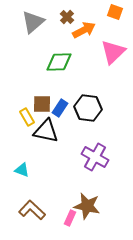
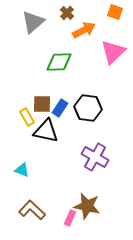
brown cross: moved 4 px up
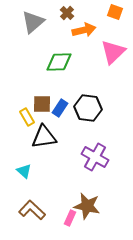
orange arrow: rotated 15 degrees clockwise
black triangle: moved 2 px left, 6 px down; rotated 20 degrees counterclockwise
cyan triangle: moved 2 px right, 1 px down; rotated 21 degrees clockwise
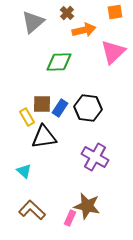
orange square: rotated 28 degrees counterclockwise
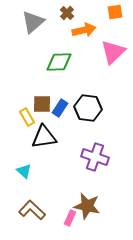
purple cross: rotated 12 degrees counterclockwise
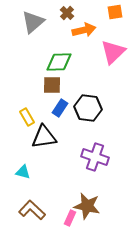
brown square: moved 10 px right, 19 px up
cyan triangle: moved 1 px left, 1 px down; rotated 28 degrees counterclockwise
